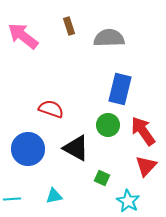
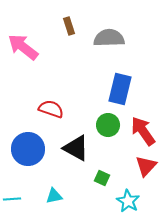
pink arrow: moved 11 px down
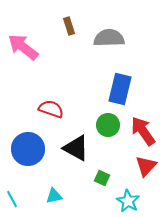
cyan line: rotated 66 degrees clockwise
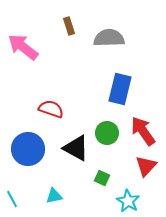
green circle: moved 1 px left, 8 px down
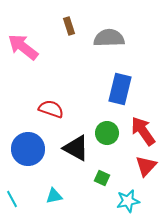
cyan star: rotated 30 degrees clockwise
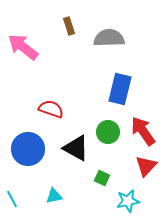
green circle: moved 1 px right, 1 px up
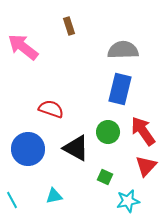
gray semicircle: moved 14 px right, 12 px down
green square: moved 3 px right, 1 px up
cyan line: moved 1 px down
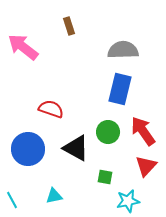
green square: rotated 14 degrees counterclockwise
